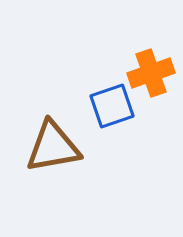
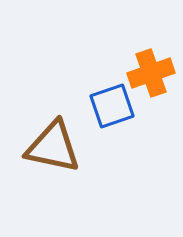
brown triangle: rotated 22 degrees clockwise
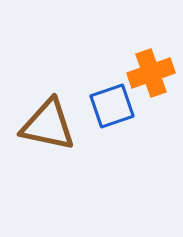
brown triangle: moved 5 px left, 22 px up
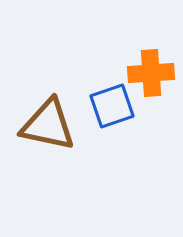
orange cross: rotated 15 degrees clockwise
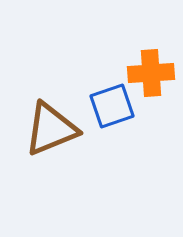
brown triangle: moved 3 px right, 4 px down; rotated 34 degrees counterclockwise
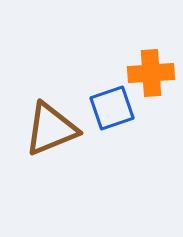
blue square: moved 2 px down
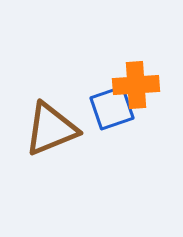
orange cross: moved 15 px left, 12 px down
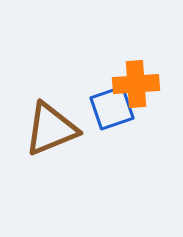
orange cross: moved 1 px up
